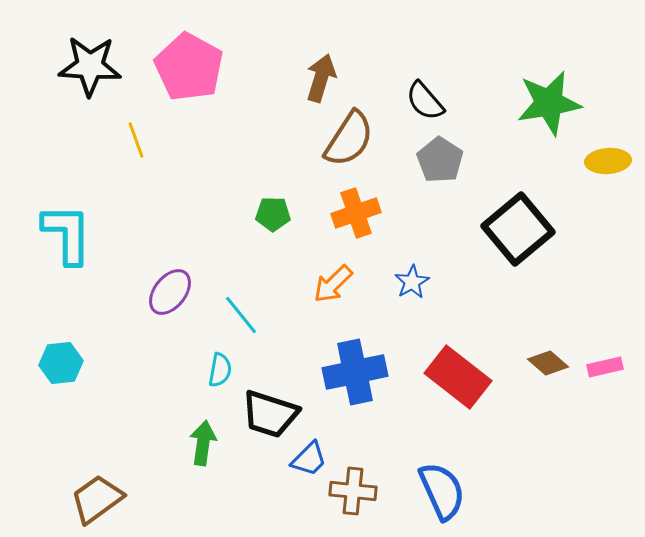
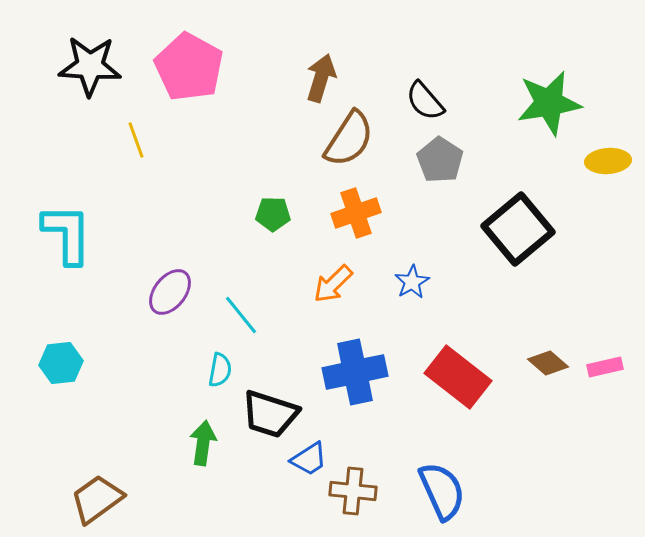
blue trapezoid: rotated 12 degrees clockwise
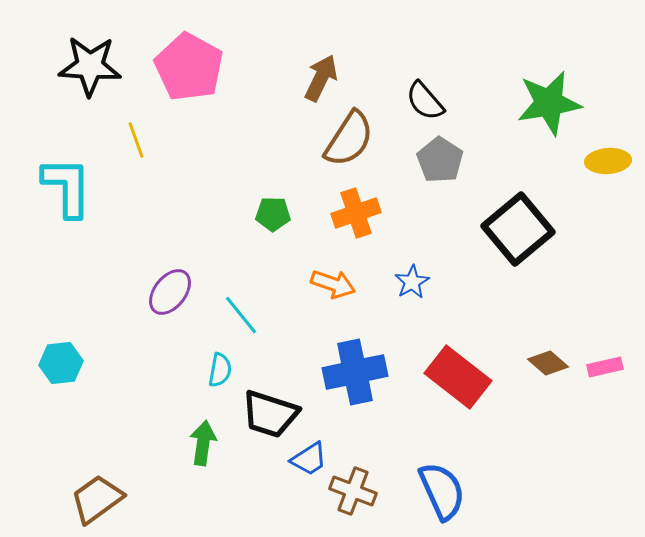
brown arrow: rotated 9 degrees clockwise
cyan L-shape: moved 47 px up
orange arrow: rotated 117 degrees counterclockwise
brown cross: rotated 15 degrees clockwise
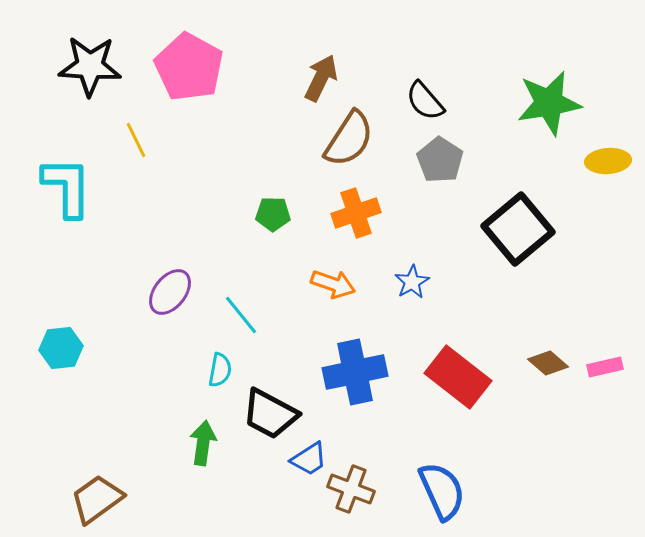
yellow line: rotated 6 degrees counterclockwise
cyan hexagon: moved 15 px up
black trapezoid: rotated 10 degrees clockwise
brown cross: moved 2 px left, 2 px up
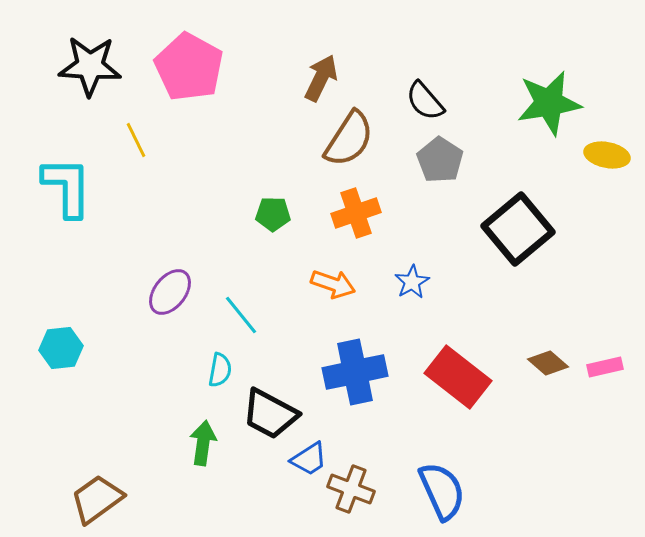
yellow ellipse: moved 1 px left, 6 px up; rotated 15 degrees clockwise
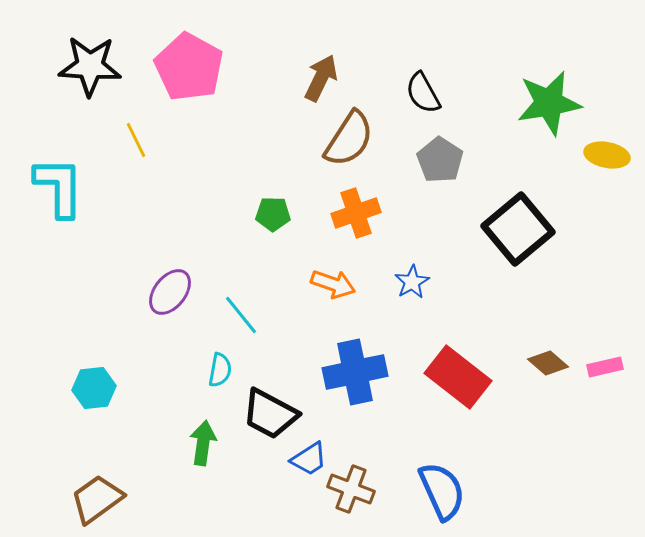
black semicircle: moved 2 px left, 8 px up; rotated 12 degrees clockwise
cyan L-shape: moved 8 px left
cyan hexagon: moved 33 px right, 40 px down
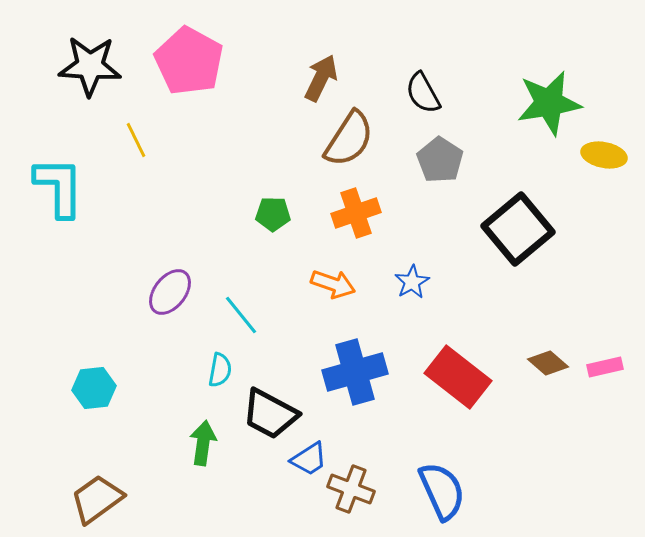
pink pentagon: moved 6 px up
yellow ellipse: moved 3 px left
blue cross: rotated 4 degrees counterclockwise
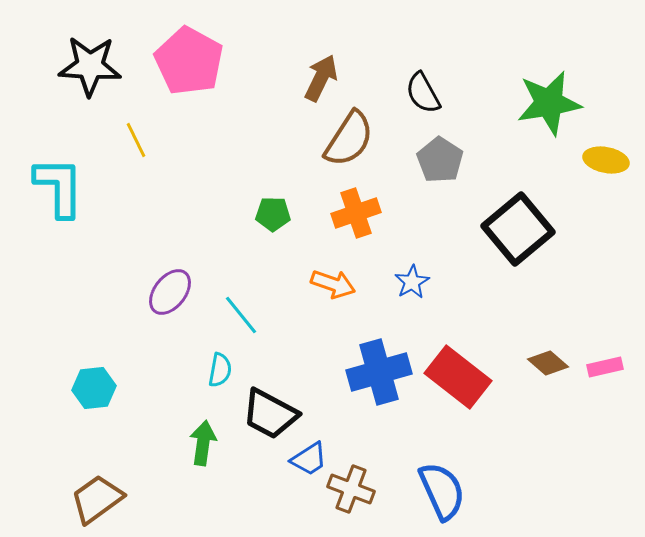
yellow ellipse: moved 2 px right, 5 px down
blue cross: moved 24 px right
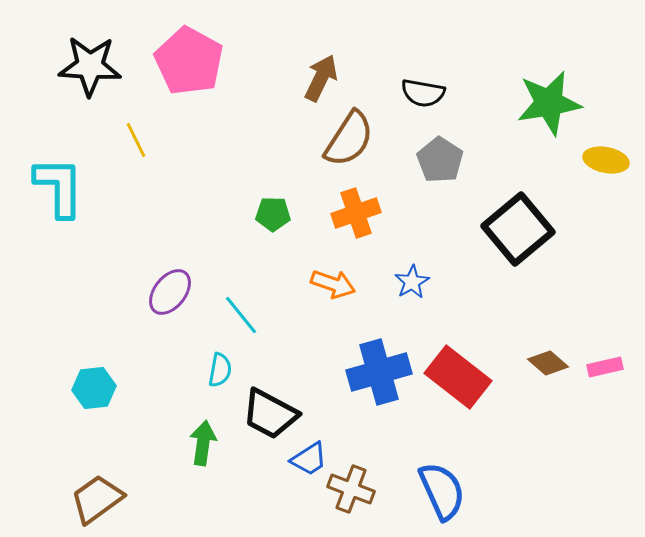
black semicircle: rotated 51 degrees counterclockwise
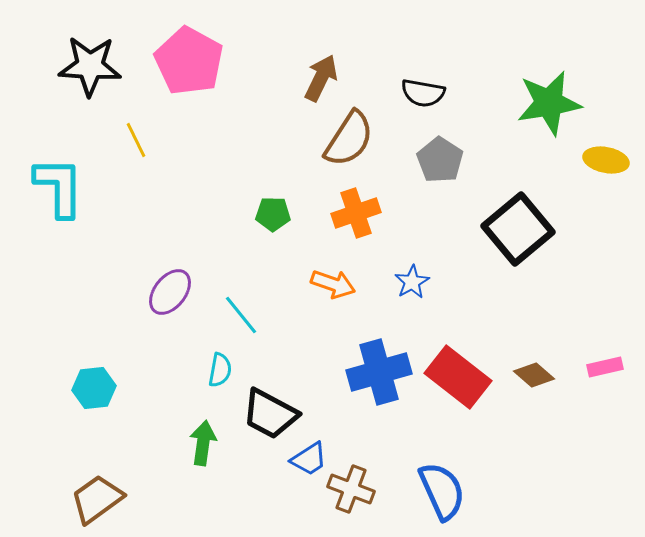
brown diamond: moved 14 px left, 12 px down
